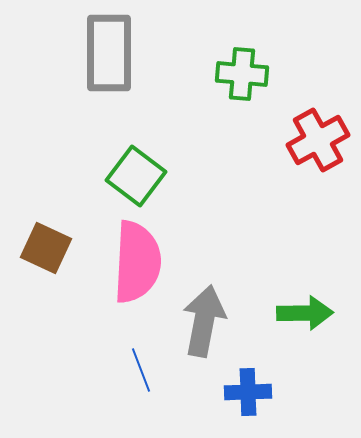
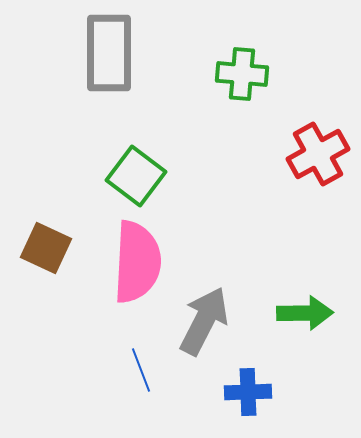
red cross: moved 14 px down
gray arrow: rotated 16 degrees clockwise
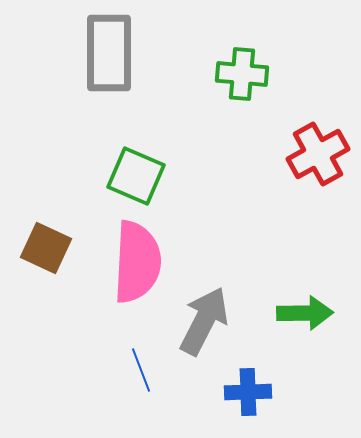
green square: rotated 14 degrees counterclockwise
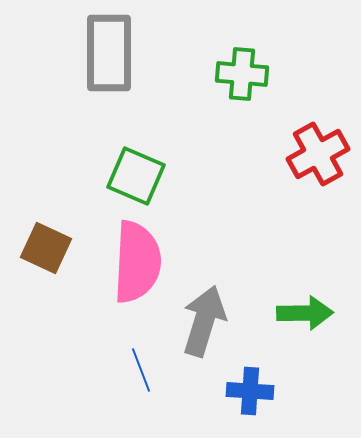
gray arrow: rotated 10 degrees counterclockwise
blue cross: moved 2 px right, 1 px up; rotated 6 degrees clockwise
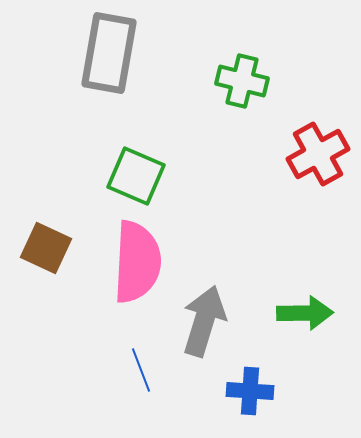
gray rectangle: rotated 10 degrees clockwise
green cross: moved 7 px down; rotated 9 degrees clockwise
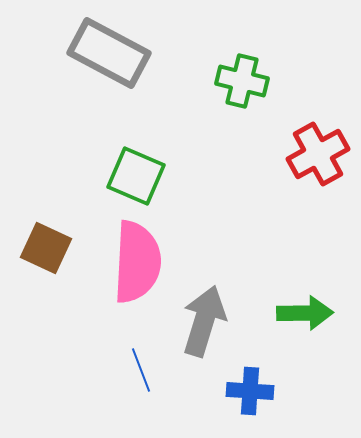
gray rectangle: rotated 72 degrees counterclockwise
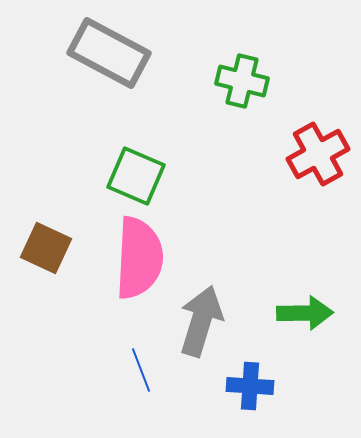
pink semicircle: moved 2 px right, 4 px up
gray arrow: moved 3 px left
blue cross: moved 5 px up
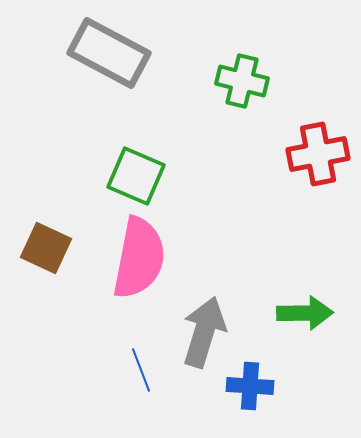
red cross: rotated 18 degrees clockwise
pink semicircle: rotated 8 degrees clockwise
gray arrow: moved 3 px right, 11 px down
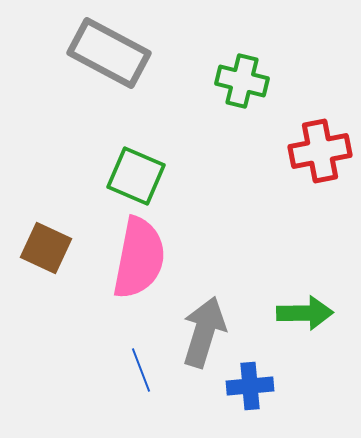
red cross: moved 2 px right, 3 px up
blue cross: rotated 9 degrees counterclockwise
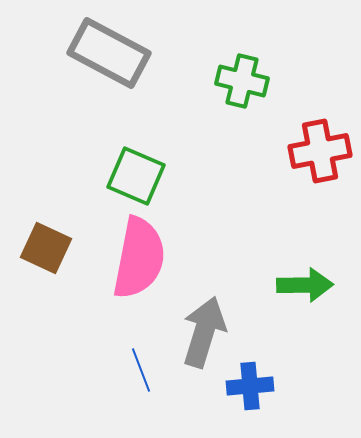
green arrow: moved 28 px up
